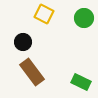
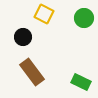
black circle: moved 5 px up
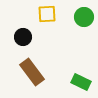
yellow square: moved 3 px right; rotated 30 degrees counterclockwise
green circle: moved 1 px up
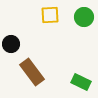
yellow square: moved 3 px right, 1 px down
black circle: moved 12 px left, 7 px down
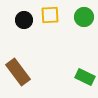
black circle: moved 13 px right, 24 px up
brown rectangle: moved 14 px left
green rectangle: moved 4 px right, 5 px up
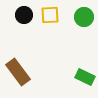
black circle: moved 5 px up
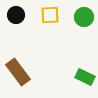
black circle: moved 8 px left
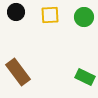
black circle: moved 3 px up
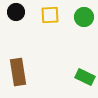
brown rectangle: rotated 28 degrees clockwise
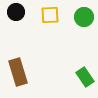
brown rectangle: rotated 8 degrees counterclockwise
green rectangle: rotated 30 degrees clockwise
